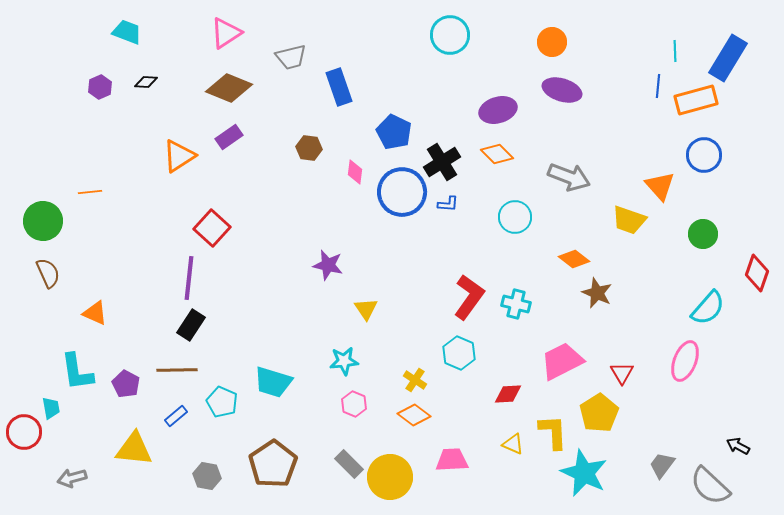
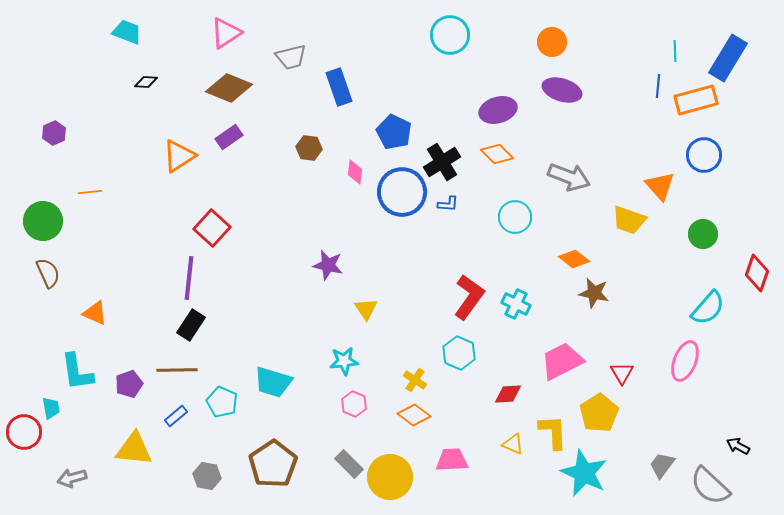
purple hexagon at (100, 87): moved 46 px left, 46 px down
brown star at (597, 293): moved 3 px left; rotated 12 degrees counterclockwise
cyan cross at (516, 304): rotated 12 degrees clockwise
purple pentagon at (126, 384): moved 3 px right; rotated 24 degrees clockwise
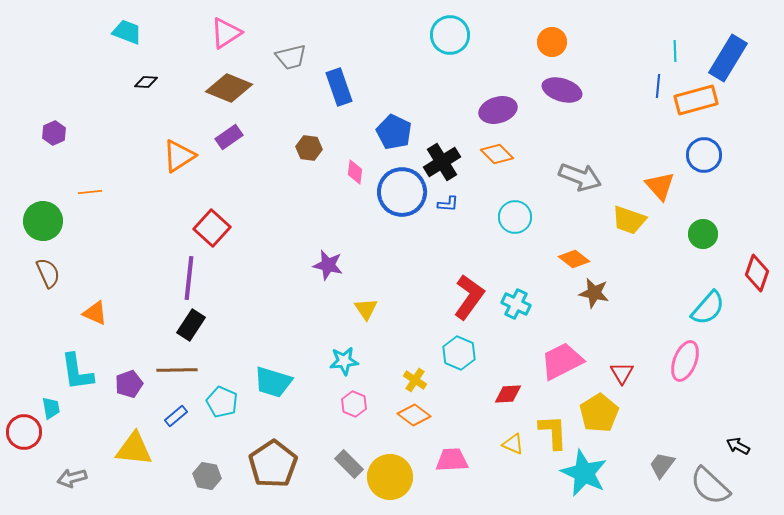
gray arrow at (569, 177): moved 11 px right
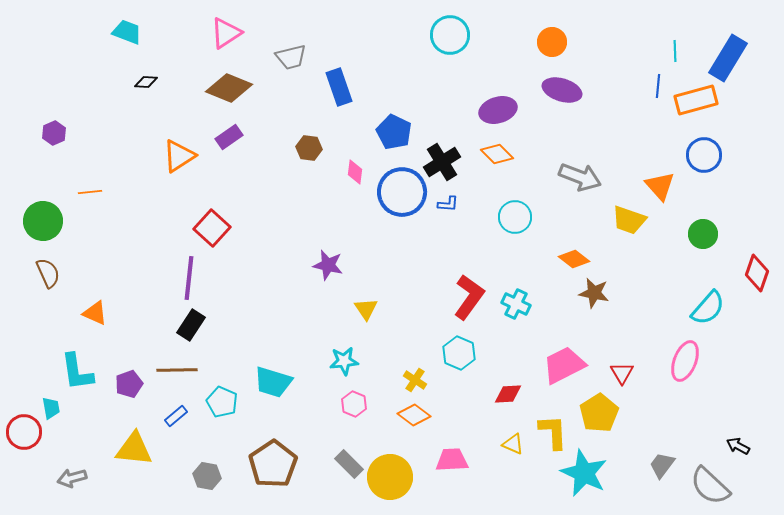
pink trapezoid at (562, 361): moved 2 px right, 4 px down
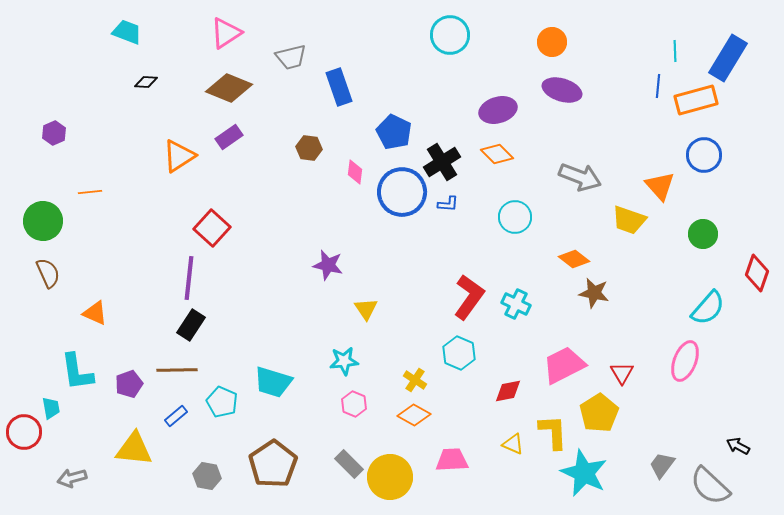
red diamond at (508, 394): moved 3 px up; rotated 8 degrees counterclockwise
orange diamond at (414, 415): rotated 8 degrees counterclockwise
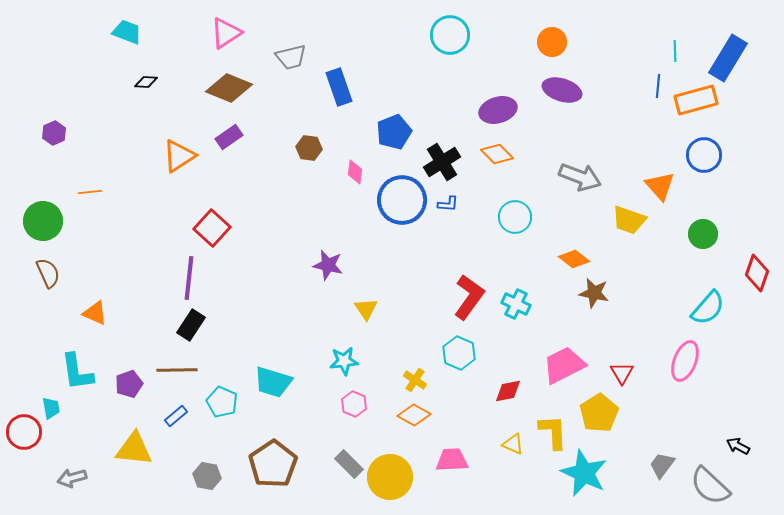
blue pentagon at (394, 132): rotated 24 degrees clockwise
blue circle at (402, 192): moved 8 px down
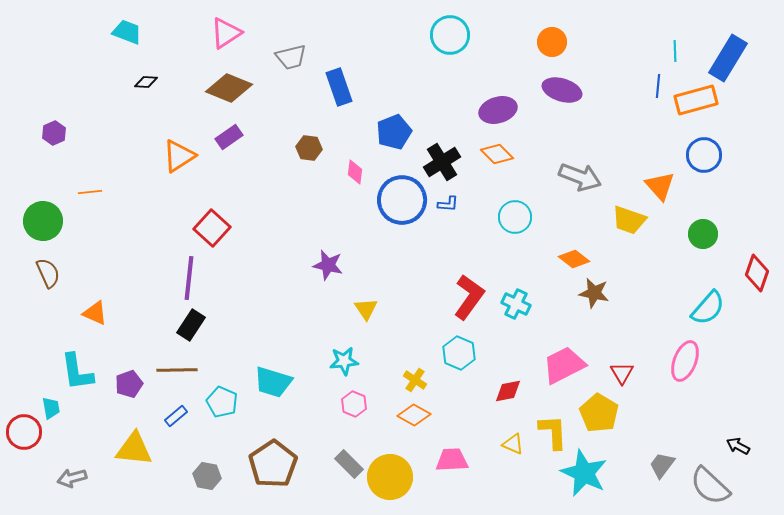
yellow pentagon at (599, 413): rotated 9 degrees counterclockwise
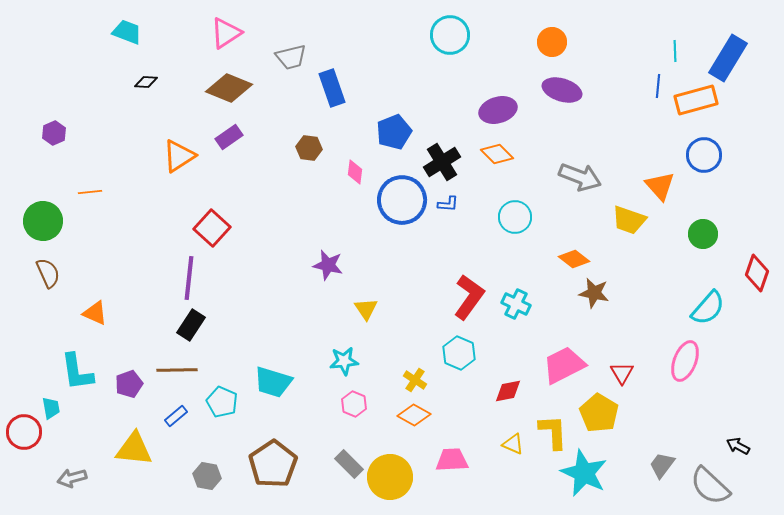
blue rectangle at (339, 87): moved 7 px left, 1 px down
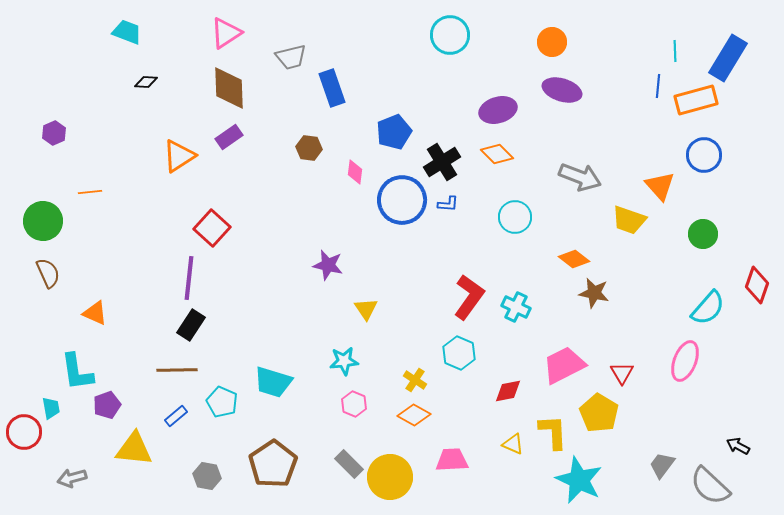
brown diamond at (229, 88): rotated 66 degrees clockwise
red diamond at (757, 273): moved 12 px down
cyan cross at (516, 304): moved 3 px down
purple pentagon at (129, 384): moved 22 px left, 21 px down
cyan star at (584, 473): moved 5 px left, 7 px down
